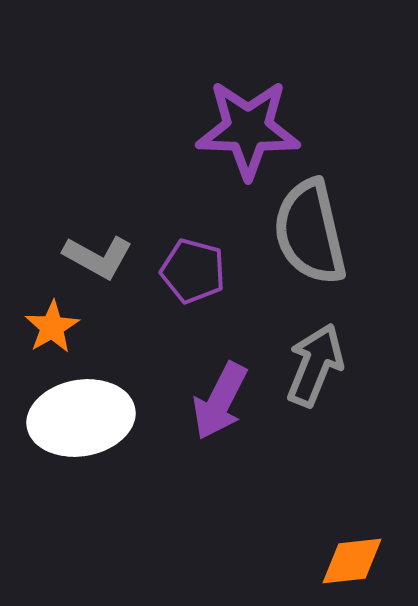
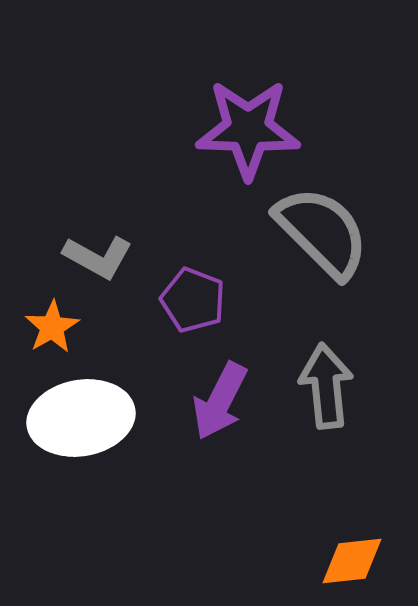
gray semicircle: moved 12 px right; rotated 148 degrees clockwise
purple pentagon: moved 29 px down; rotated 6 degrees clockwise
gray arrow: moved 11 px right, 21 px down; rotated 28 degrees counterclockwise
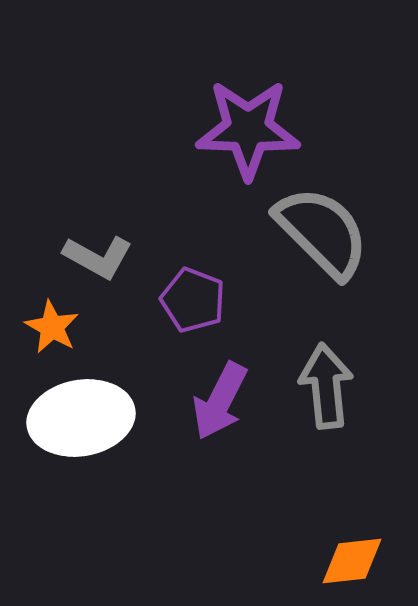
orange star: rotated 12 degrees counterclockwise
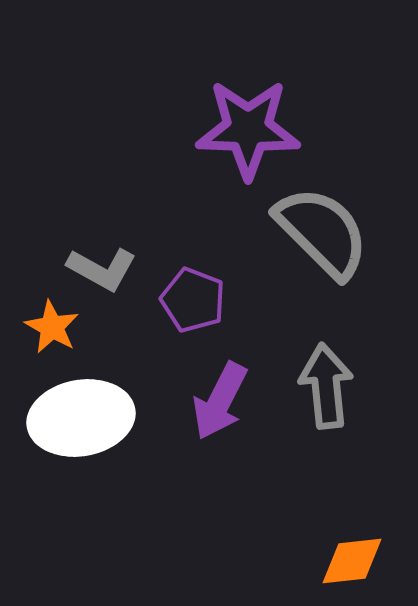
gray L-shape: moved 4 px right, 12 px down
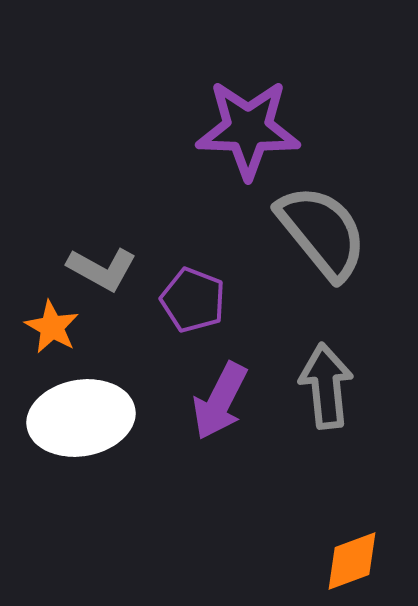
gray semicircle: rotated 6 degrees clockwise
orange diamond: rotated 14 degrees counterclockwise
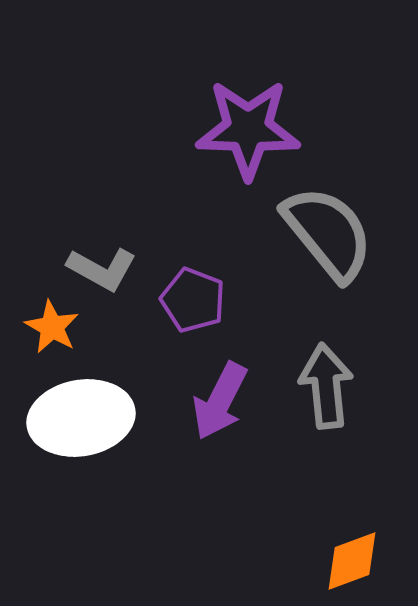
gray semicircle: moved 6 px right, 1 px down
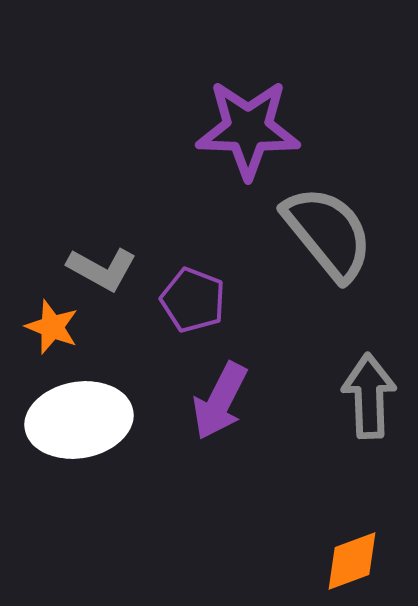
orange star: rotated 8 degrees counterclockwise
gray arrow: moved 43 px right, 10 px down; rotated 4 degrees clockwise
white ellipse: moved 2 px left, 2 px down
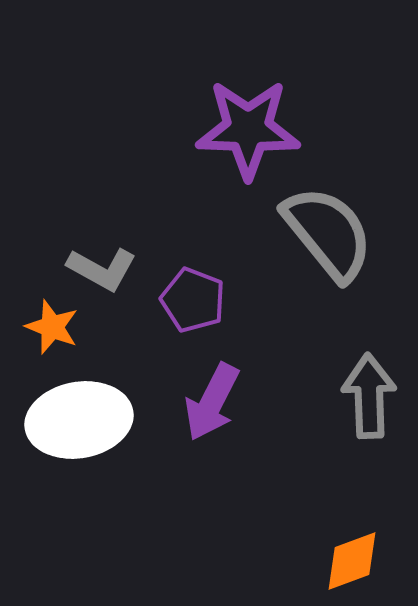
purple arrow: moved 8 px left, 1 px down
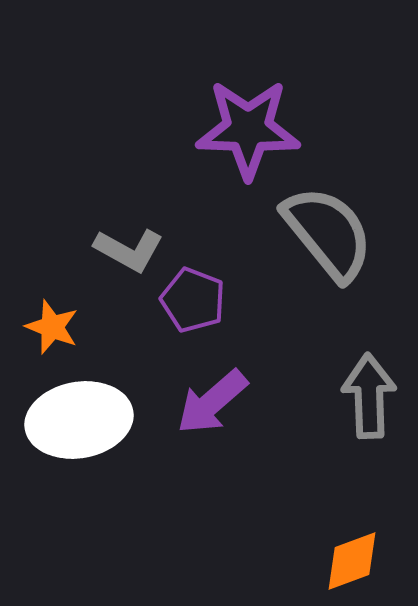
gray L-shape: moved 27 px right, 19 px up
purple arrow: rotated 22 degrees clockwise
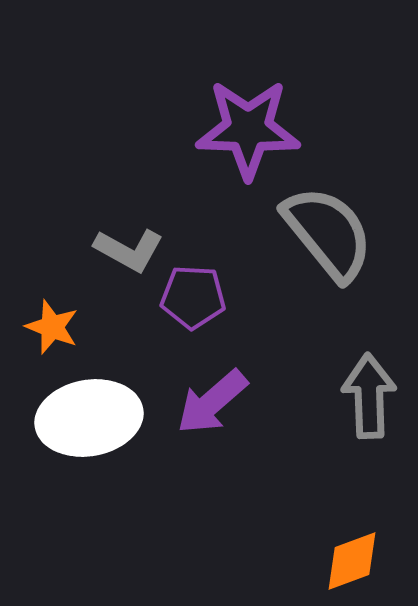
purple pentagon: moved 3 px up; rotated 18 degrees counterclockwise
white ellipse: moved 10 px right, 2 px up
